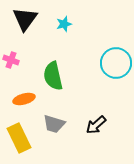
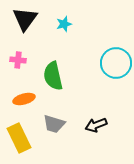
pink cross: moved 7 px right; rotated 14 degrees counterclockwise
black arrow: rotated 20 degrees clockwise
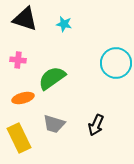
black triangle: rotated 48 degrees counterclockwise
cyan star: rotated 28 degrees clockwise
green semicircle: moved 1 px left, 2 px down; rotated 68 degrees clockwise
orange ellipse: moved 1 px left, 1 px up
black arrow: rotated 45 degrees counterclockwise
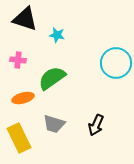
cyan star: moved 7 px left, 11 px down
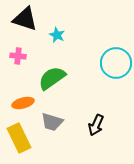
cyan star: rotated 14 degrees clockwise
pink cross: moved 4 px up
orange ellipse: moved 5 px down
gray trapezoid: moved 2 px left, 2 px up
